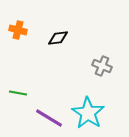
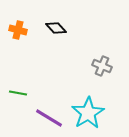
black diamond: moved 2 px left, 10 px up; rotated 55 degrees clockwise
cyan star: rotated 8 degrees clockwise
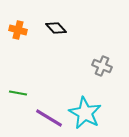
cyan star: moved 3 px left; rotated 12 degrees counterclockwise
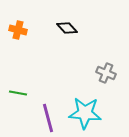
black diamond: moved 11 px right
gray cross: moved 4 px right, 7 px down
cyan star: rotated 24 degrees counterclockwise
purple line: moved 1 px left; rotated 44 degrees clockwise
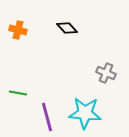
purple line: moved 1 px left, 1 px up
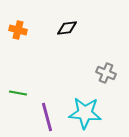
black diamond: rotated 55 degrees counterclockwise
